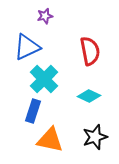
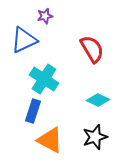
blue triangle: moved 3 px left, 7 px up
red semicircle: moved 2 px right, 2 px up; rotated 20 degrees counterclockwise
cyan cross: rotated 12 degrees counterclockwise
cyan diamond: moved 9 px right, 4 px down
orange triangle: rotated 16 degrees clockwise
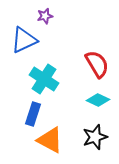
red semicircle: moved 5 px right, 15 px down
blue rectangle: moved 3 px down
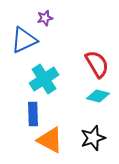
purple star: moved 2 px down
cyan cross: rotated 24 degrees clockwise
cyan diamond: moved 4 px up; rotated 10 degrees counterclockwise
blue rectangle: rotated 20 degrees counterclockwise
black star: moved 2 px left, 1 px down
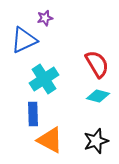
black star: moved 3 px right, 3 px down
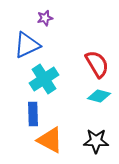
blue triangle: moved 3 px right, 5 px down
cyan diamond: moved 1 px right
black star: rotated 20 degrees clockwise
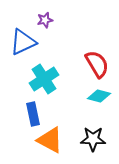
purple star: moved 2 px down
blue triangle: moved 4 px left, 3 px up
blue rectangle: rotated 10 degrees counterclockwise
black star: moved 3 px left, 2 px up
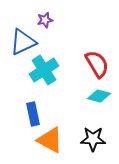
cyan cross: moved 9 px up
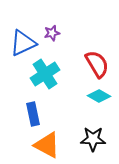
purple star: moved 7 px right, 13 px down
blue triangle: moved 1 px down
cyan cross: moved 1 px right, 4 px down
cyan diamond: rotated 15 degrees clockwise
orange triangle: moved 3 px left, 5 px down
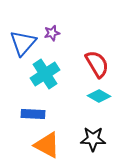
blue triangle: rotated 24 degrees counterclockwise
blue rectangle: rotated 75 degrees counterclockwise
